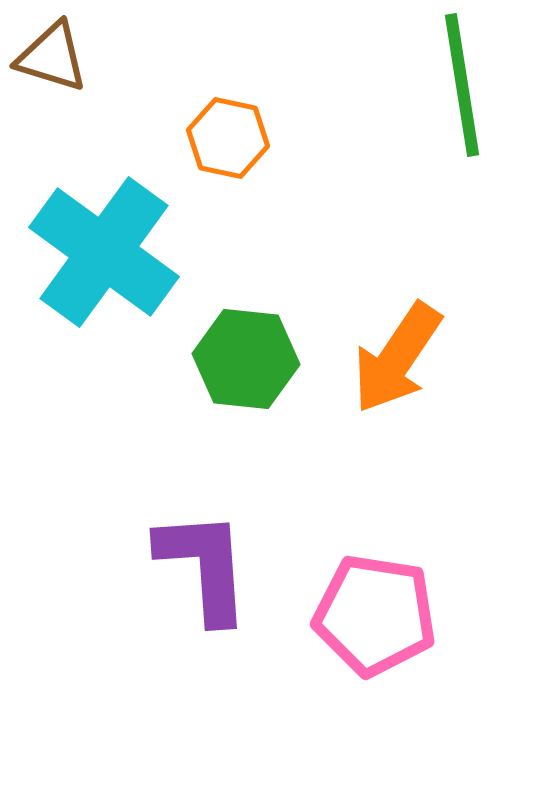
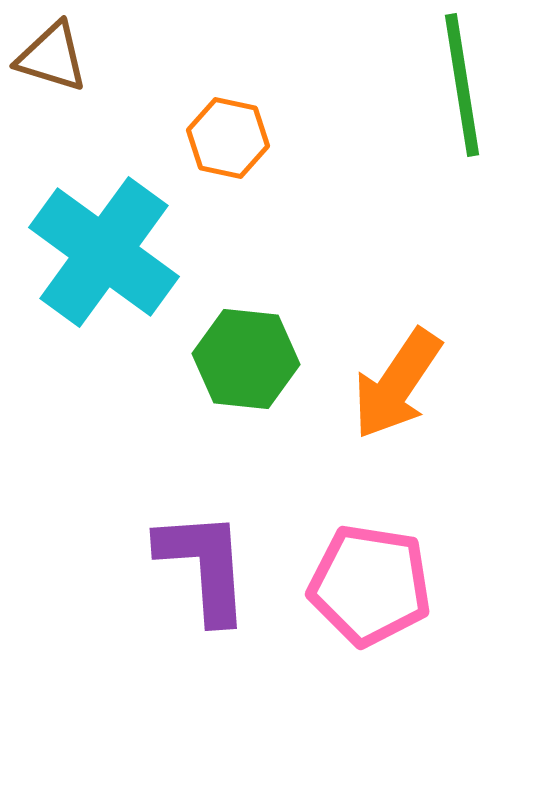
orange arrow: moved 26 px down
pink pentagon: moved 5 px left, 30 px up
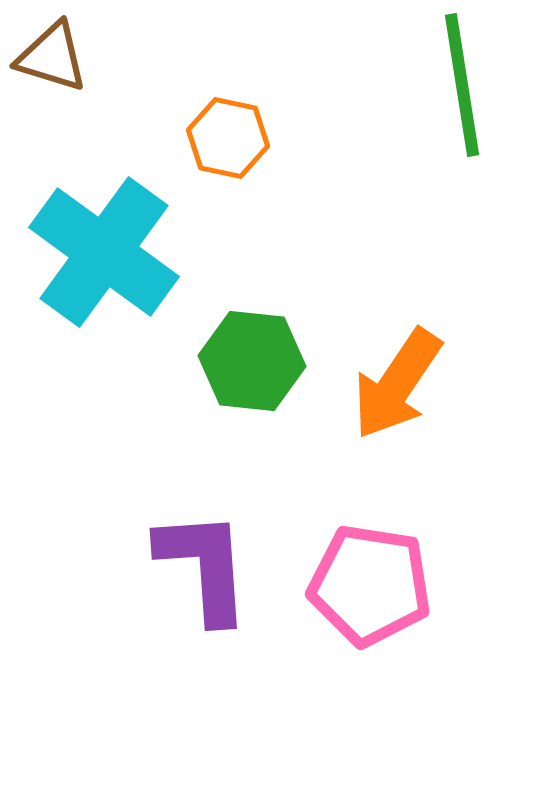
green hexagon: moved 6 px right, 2 px down
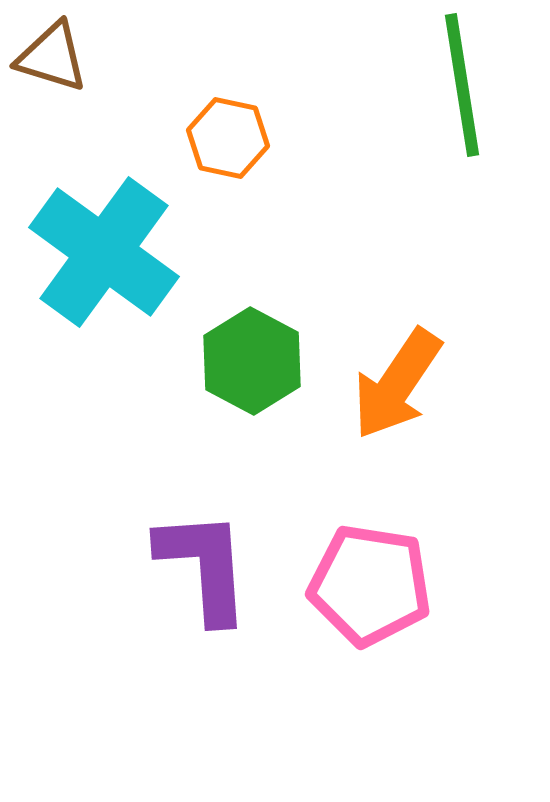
green hexagon: rotated 22 degrees clockwise
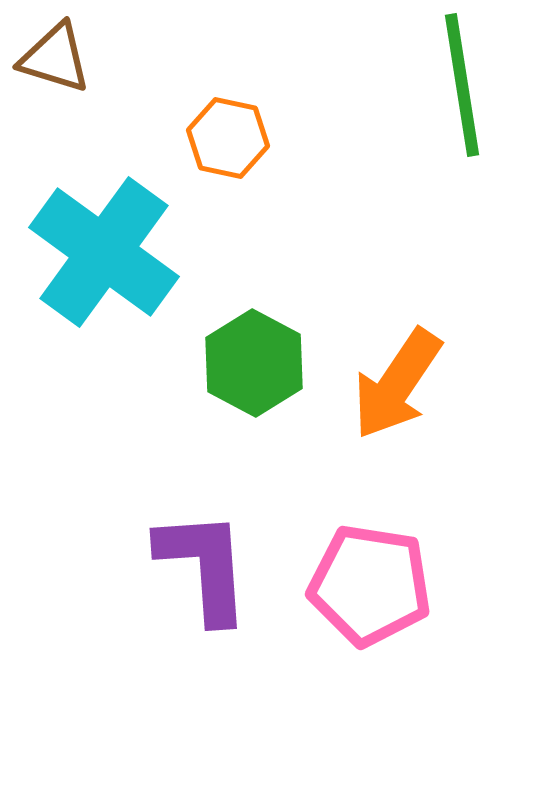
brown triangle: moved 3 px right, 1 px down
green hexagon: moved 2 px right, 2 px down
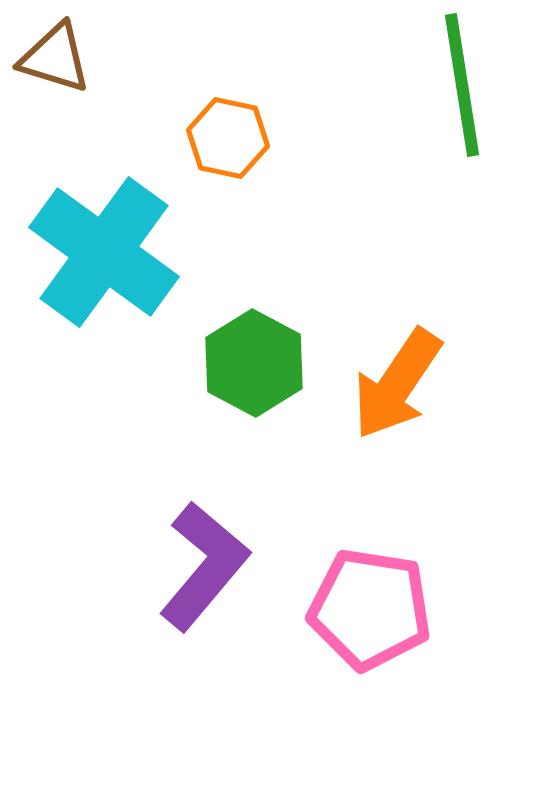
purple L-shape: rotated 44 degrees clockwise
pink pentagon: moved 24 px down
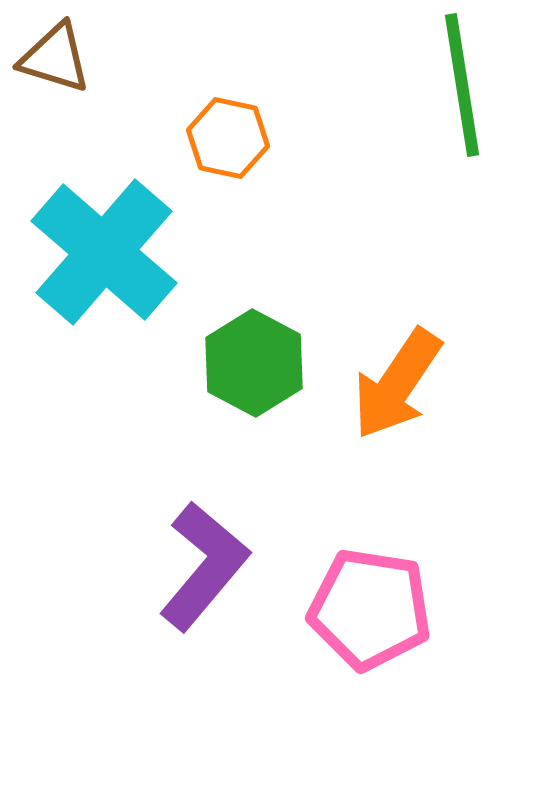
cyan cross: rotated 5 degrees clockwise
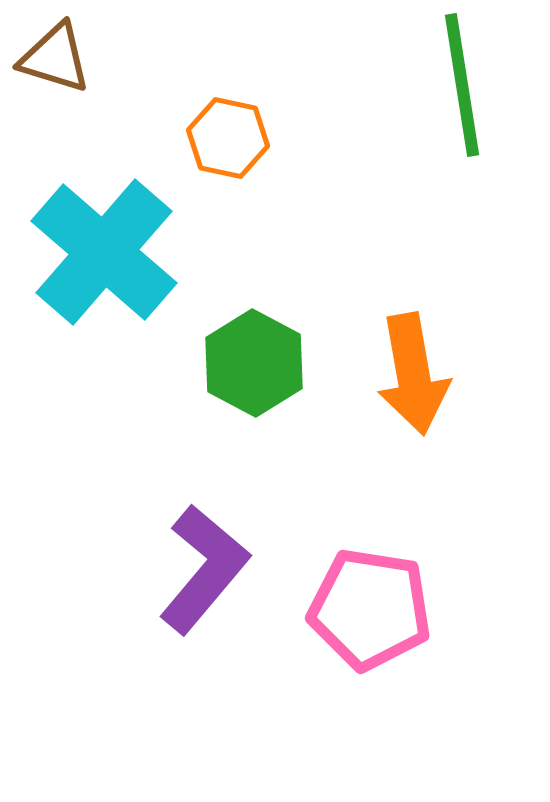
orange arrow: moved 16 px right, 10 px up; rotated 44 degrees counterclockwise
purple L-shape: moved 3 px down
